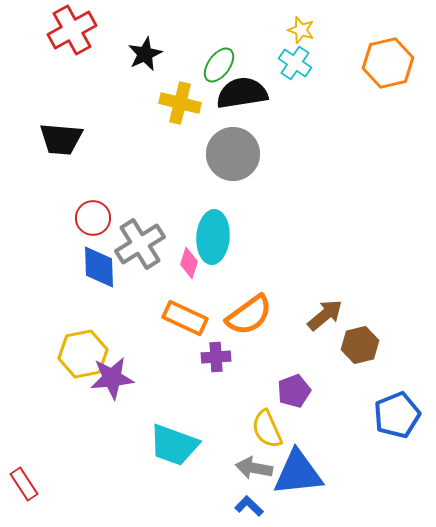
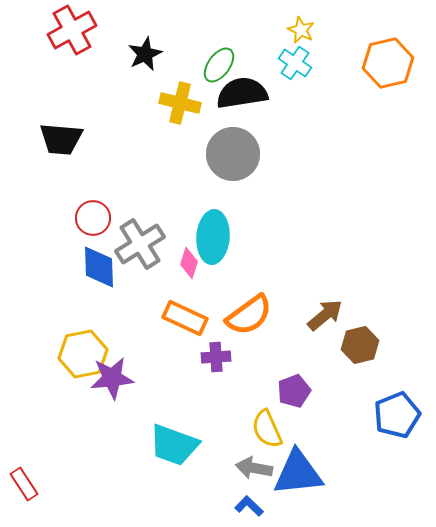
yellow star: rotated 8 degrees clockwise
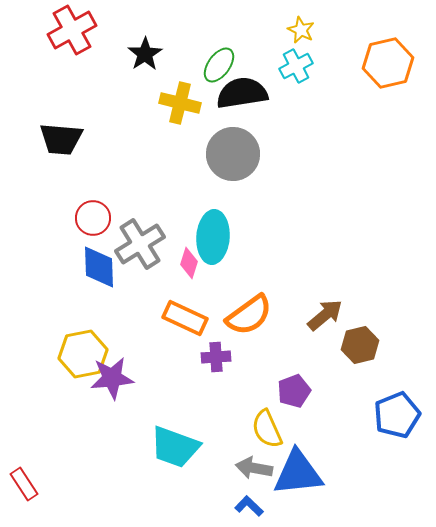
black star: rotated 8 degrees counterclockwise
cyan cross: moved 1 px right, 3 px down; rotated 28 degrees clockwise
cyan trapezoid: moved 1 px right, 2 px down
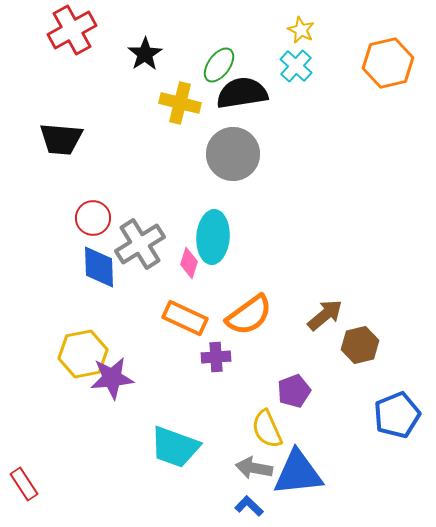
cyan cross: rotated 20 degrees counterclockwise
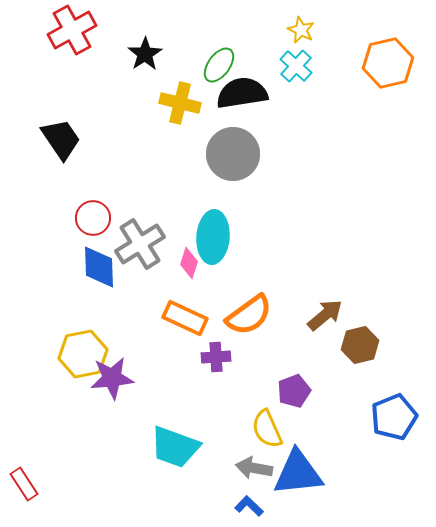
black trapezoid: rotated 129 degrees counterclockwise
blue pentagon: moved 3 px left, 2 px down
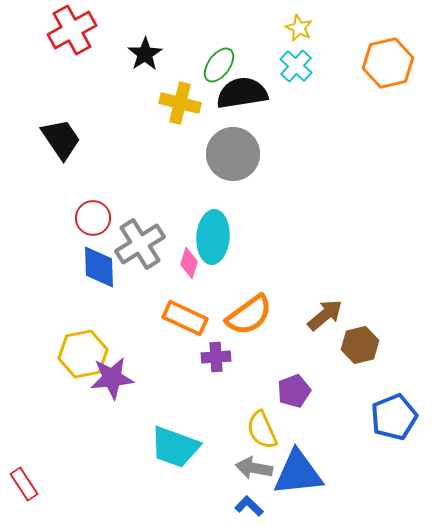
yellow star: moved 2 px left, 2 px up
yellow semicircle: moved 5 px left, 1 px down
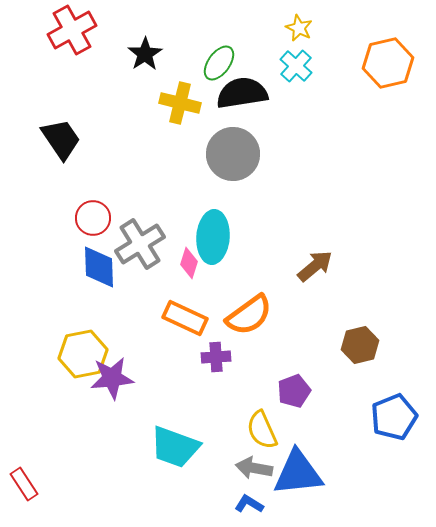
green ellipse: moved 2 px up
brown arrow: moved 10 px left, 49 px up
blue L-shape: moved 2 px up; rotated 12 degrees counterclockwise
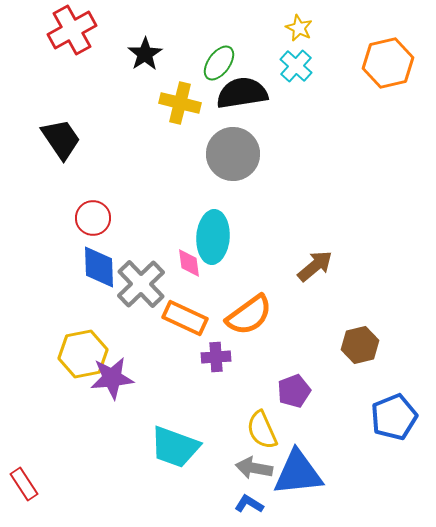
gray cross: moved 1 px right, 40 px down; rotated 12 degrees counterclockwise
pink diamond: rotated 24 degrees counterclockwise
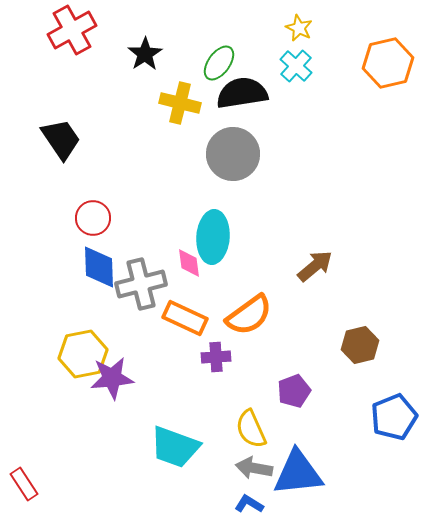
gray cross: rotated 30 degrees clockwise
yellow semicircle: moved 11 px left, 1 px up
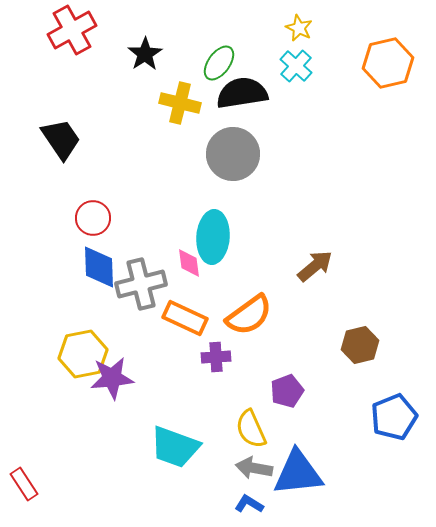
purple pentagon: moved 7 px left
